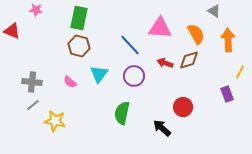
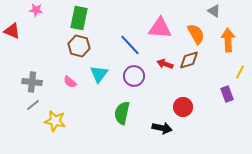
red arrow: moved 1 px down
black arrow: rotated 150 degrees clockwise
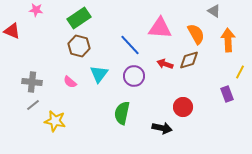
green rectangle: rotated 45 degrees clockwise
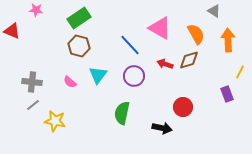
pink triangle: rotated 25 degrees clockwise
cyan triangle: moved 1 px left, 1 px down
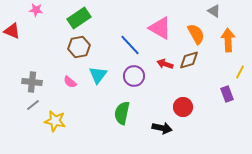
brown hexagon: moved 1 px down; rotated 25 degrees counterclockwise
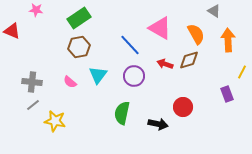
yellow line: moved 2 px right
black arrow: moved 4 px left, 4 px up
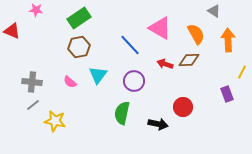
brown diamond: rotated 15 degrees clockwise
purple circle: moved 5 px down
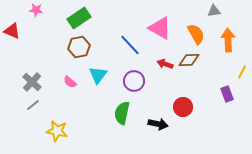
gray triangle: rotated 40 degrees counterclockwise
gray cross: rotated 36 degrees clockwise
yellow star: moved 2 px right, 10 px down
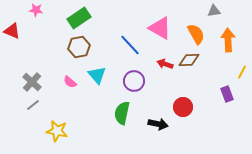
cyan triangle: moved 1 px left; rotated 18 degrees counterclockwise
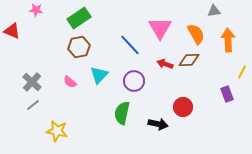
pink triangle: rotated 30 degrees clockwise
cyan triangle: moved 2 px right; rotated 24 degrees clockwise
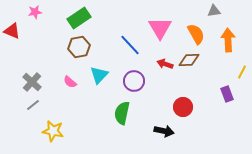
pink star: moved 1 px left, 2 px down; rotated 16 degrees counterclockwise
black arrow: moved 6 px right, 7 px down
yellow star: moved 4 px left
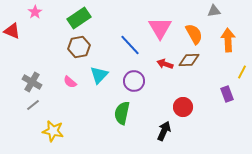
pink star: rotated 24 degrees counterclockwise
orange semicircle: moved 2 px left
gray cross: rotated 12 degrees counterclockwise
black arrow: rotated 78 degrees counterclockwise
